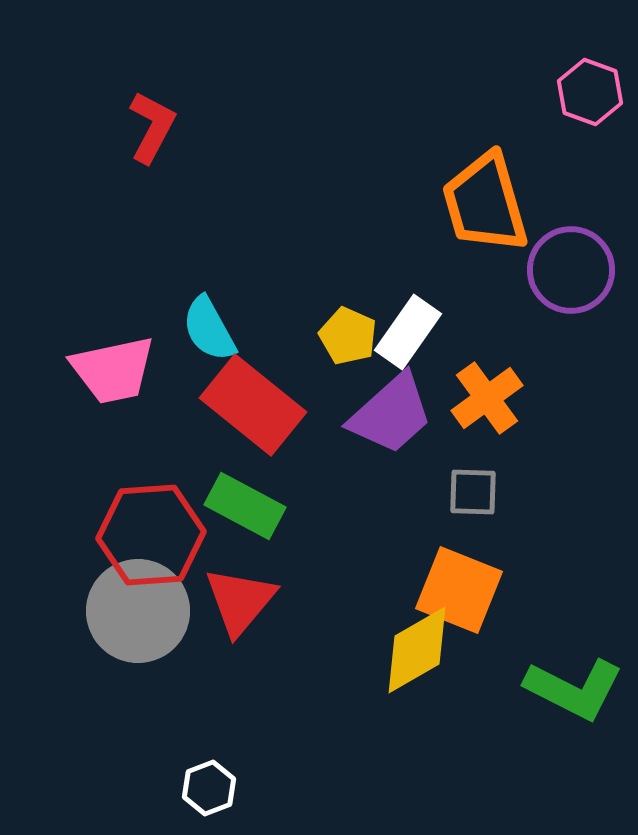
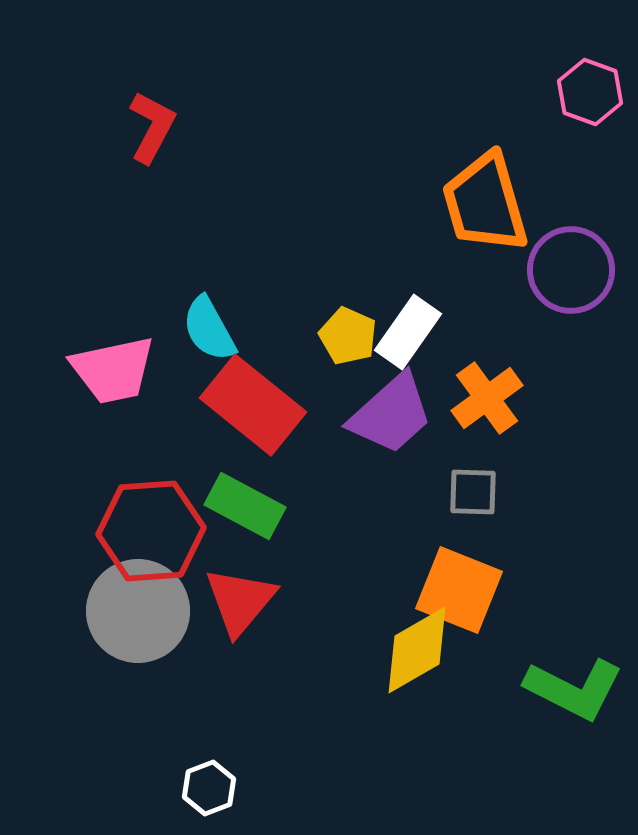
red hexagon: moved 4 px up
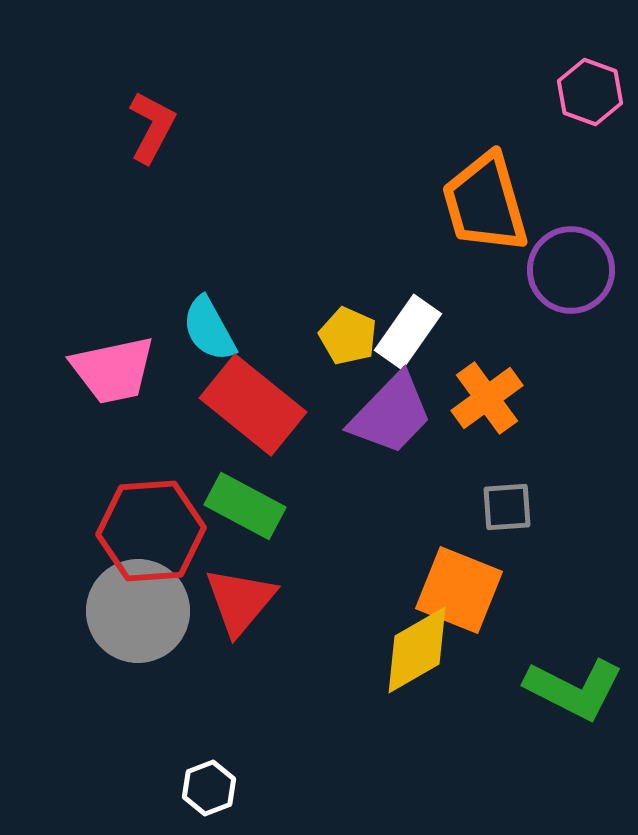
purple trapezoid: rotated 4 degrees counterclockwise
gray square: moved 34 px right, 15 px down; rotated 6 degrees counterclockwise
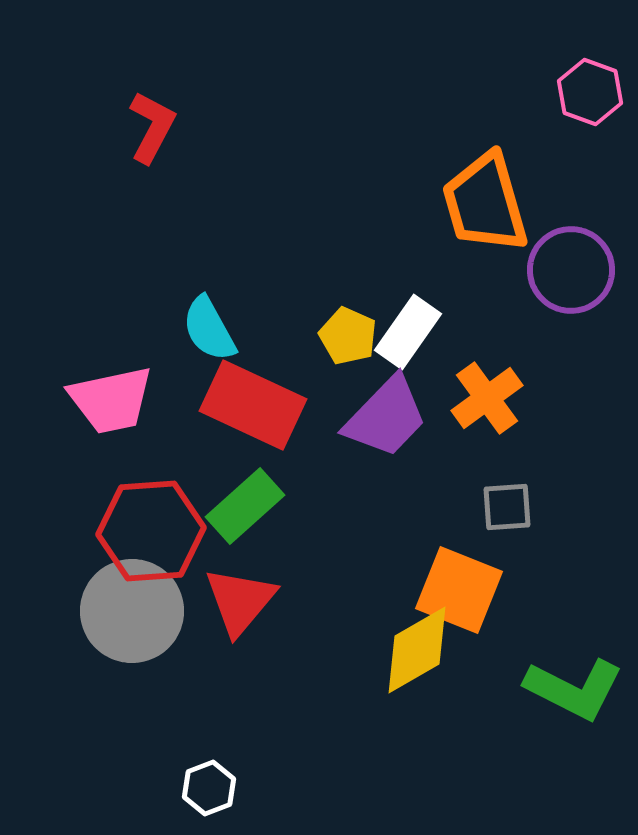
pink trapezoid: moved 2 px left, 30 px down
red rectangle: rotated 14 degrees counterclockwise
purple trapezoid: moved 5 px left, 3 px down
green rectangle: rotated 70 degrees counterclockwise
gray circle: moved 6 px left
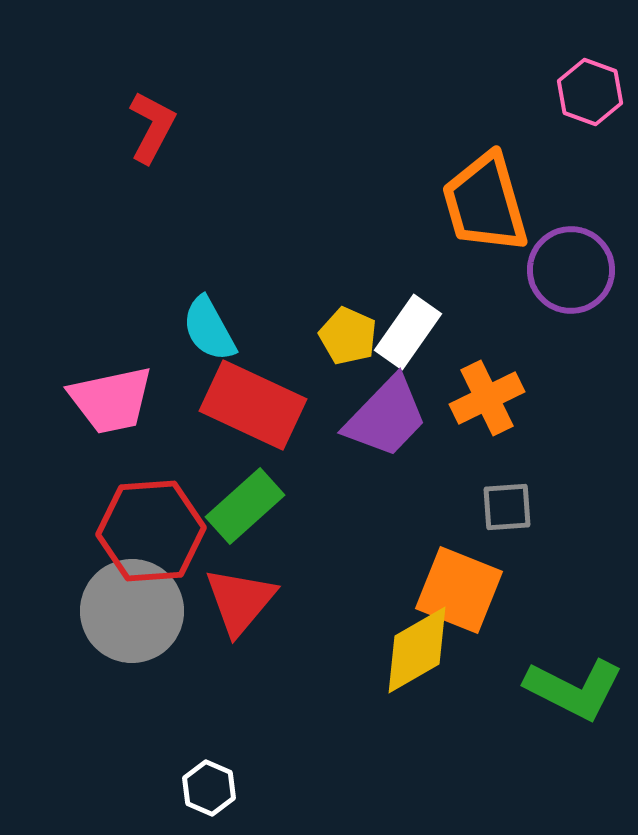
orange cross: rotated 10 degrees clockwise
white hexagon: rotated 16 degrees counterclockwise
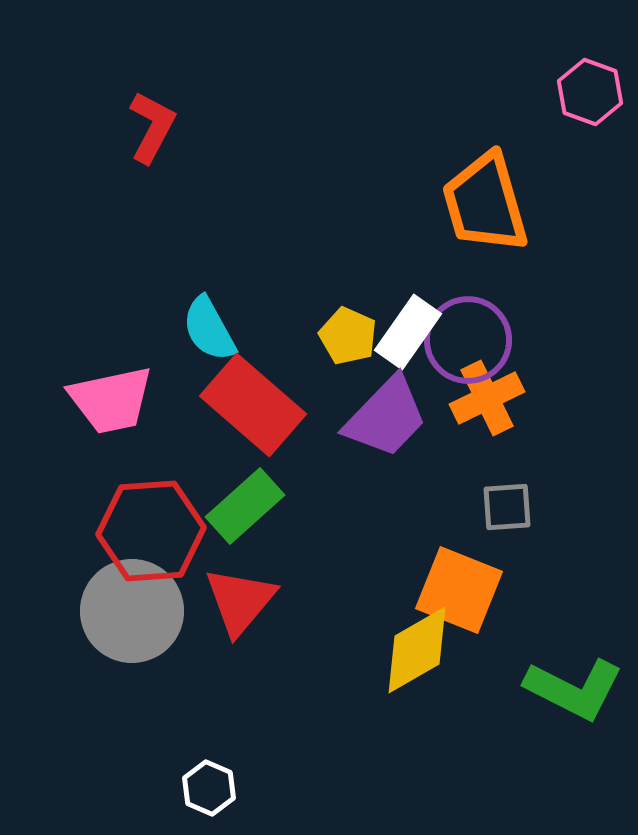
purple circle: moved 103 px left, 70 px down
red rectangle: rotated 16 degrees clockwise
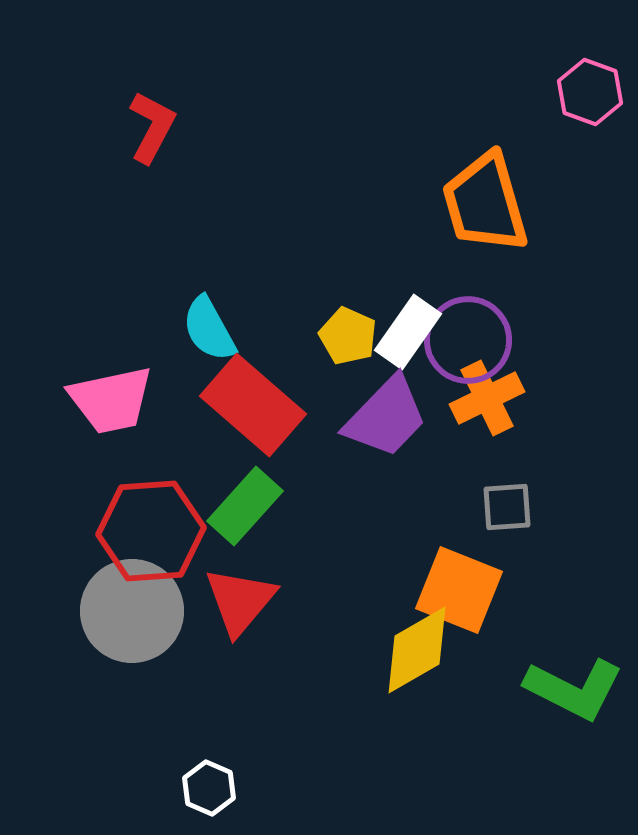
green rectangle: rotated 6 degrees counterclockwise
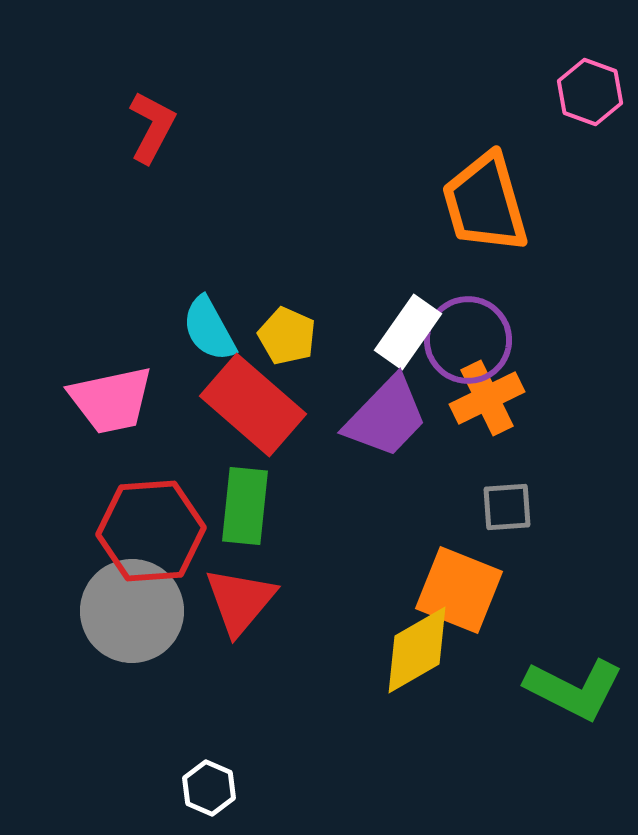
yellow pentagon: moved 61 px left
green rectangle: rotated 36 degrees counterclockwise
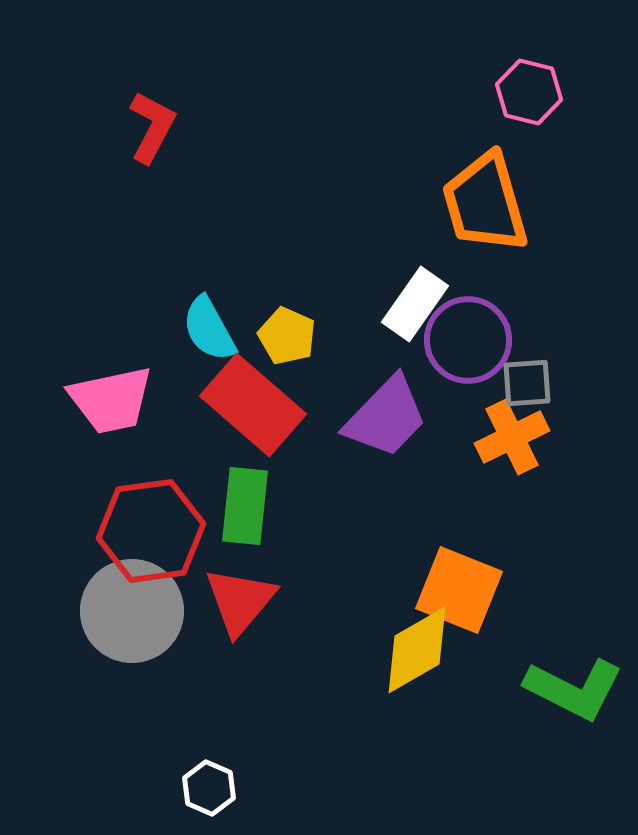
pink hexagon: moved 61 px left; rotated 6 degrees counterclockwise
white rectangle: moved 7 px right, 28 px up
orange cross: moved 25 px right, 39 px down
gray square: moved 20 px right, 124 px up
red hexagon: rotated 4 degrees counterclockwise
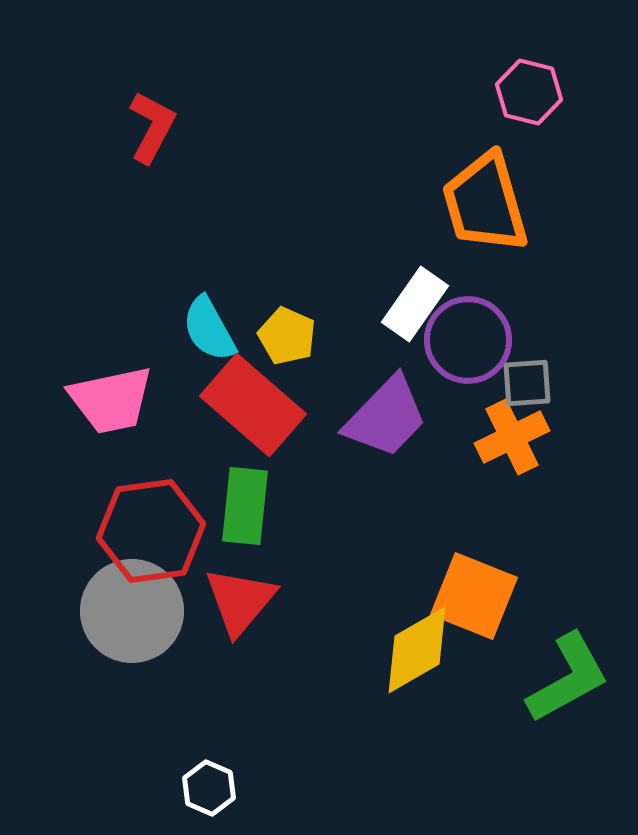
orange square: moved 15 px right, 6 px down
green L-shape: moved 6 px left, 11 px up; rotated 56 degrees counterclockwise
